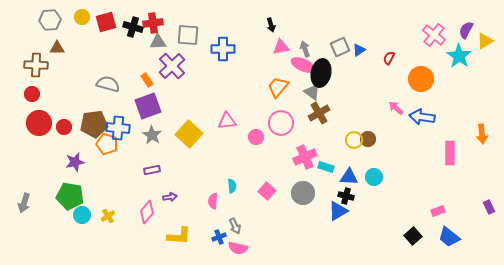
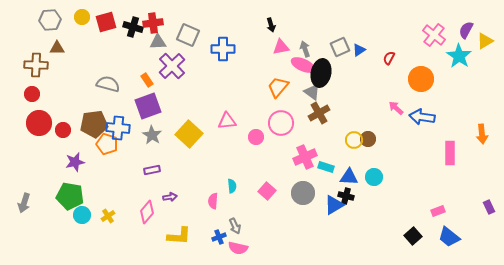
gray square at (188, 35): rotated 20 degrees clockwise
red circle at (64, 127): moved 1 px left, 3 px down
blue triangle at (338, 211): moved 4 px left, 6 px up
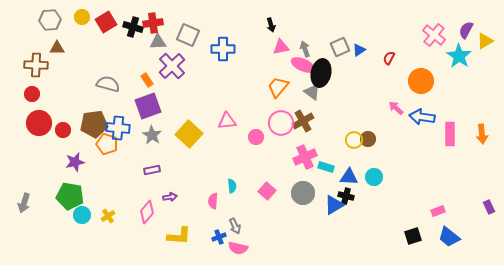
red square at (106, 22): rotated 15 degrees counterclockwise
orange circle at (421, 79): moved 2 px down
brown cross at (319, 113): moved 16 px left, 8 px down
pink rectangle at (450, 153): moved 19 px up
black square at (413, 236): rotated 24 degrees clockwise
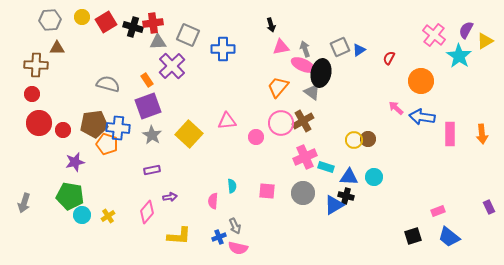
pink square at (267, 191): rotated 36 degrees counterclockwise
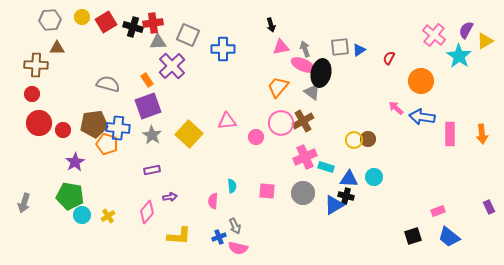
gray square at (340, 47): rotated 18 degrees clockwise
purple star at (75, 162): rotated 18 degrees counterclockwise
blue triangle at (349, 177): moved 2 px down
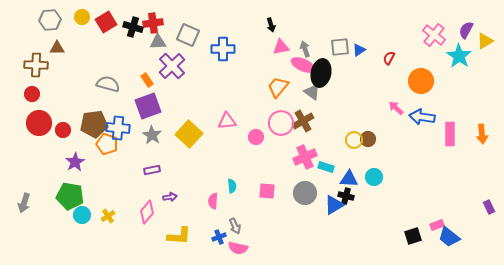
gray circle at (303, 193): moved 2 px right
pink rectangle at (438, 211): moved 1 px left, 14 px down
